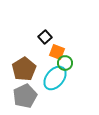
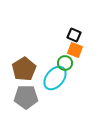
black square: moved 29 px right, 2 px up; rotated 24 degrees counterclockwise
orange square: moved 18 px right, 2 px up
gray pentagon: moved 1 px right, 1 px down; rotated 25 degrees clockwise
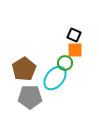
orange square: rotated 21 degrees counterclockwise
gray pentagon: moved 4 px right
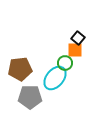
black square: moved 4 px right, 3 px down; rotated 16 degrees clockwise
brown pentagon: moved 4 px left; rotated 25 degrees clockwise
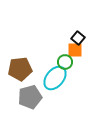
green circle: moved 1 px up
gray pentagon: rotated 15 degrees counterclockwise
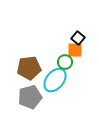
brown pentagon: moved 9 px right, 1 px up
cyan ellipse: moved 2 px down
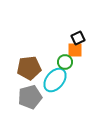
black square: rotated 24 degrees clockwise
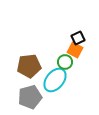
orange square: rotated 28 degrees clockwise
brown pentagon: moved 2 px up
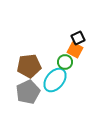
gray pentagon: moved 2 px left, 5 px up; rotated 10 degrees counterclockwise
